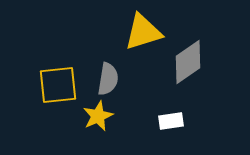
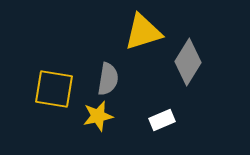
gray diamond: rotated 24 degrees counterclockwise
yellow square: moved 4 px left, 4 px down; rotated 15 degrees clockwise
yellow star: rotated 12 degrees clockwise
white rectangle: moved 9 px left, 1 px up; rotated 15 degrees counterclockwise
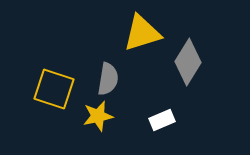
yellow triangle: moved 1 px left, 1 px down
yellow square: rotated 9 degrees clockwise
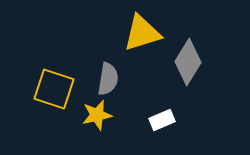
yellow star: moved 1 px left, 1 px up
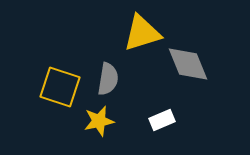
gray diamond: moved 2 px down; rotated 54 degrees counterclockwise
yellow square: moved 6 px right, 2 px up
yellow star: moved 2 px right, 6 px down
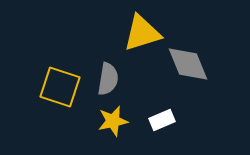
yellow star: moved 14 px right
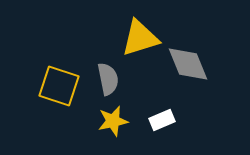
yellow triangle: moved 2 px left, 5 px down
gray semicircle: rotated 20 degrees counterclockwise
yellow square: moved 1 px left, 1 px up
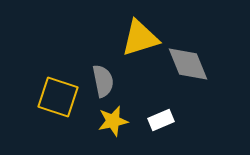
gray semicircle: moved 5 px left, 2 px down
yellow square: moved 1 px left, 11 px down
white rectangle: moved 1 px left
